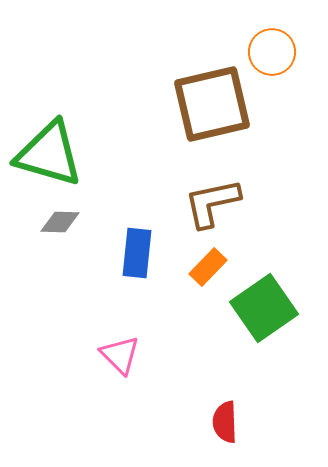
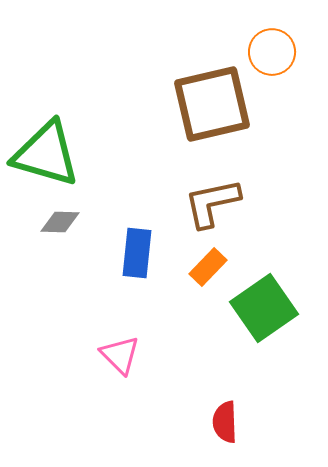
green triangle: moved 3 px left
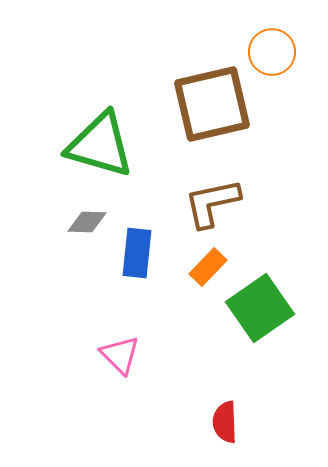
green triangle: moved 54 px right, 9 px up
gray diamond: moved 27 px right
green square: moved 4 px left
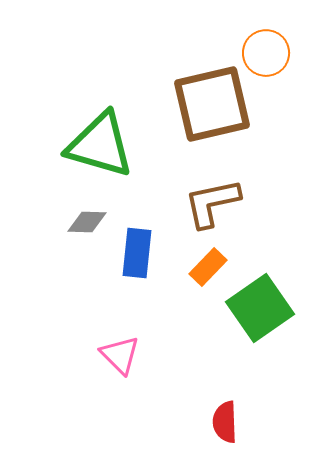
orange circle: moved 6 px left, 1 px down
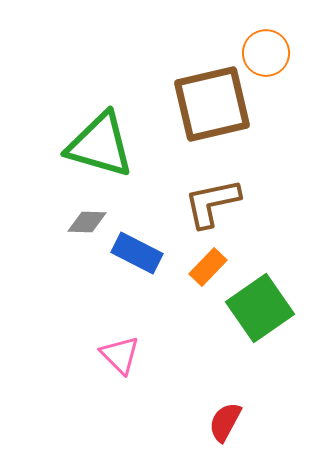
blue rectangle: rotated 69 degrees counterclockwise
red semicircle: rotated 30 degrees clockwise
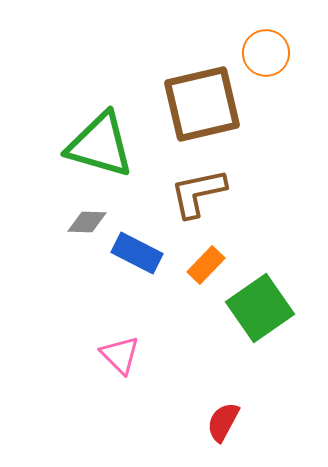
brown square: moved 10 px left
brown L-shape: moved 14 px left, 10 px up
orange rectangle: moved 2 px left, 2 px up
red semicircle: moved 2 px left
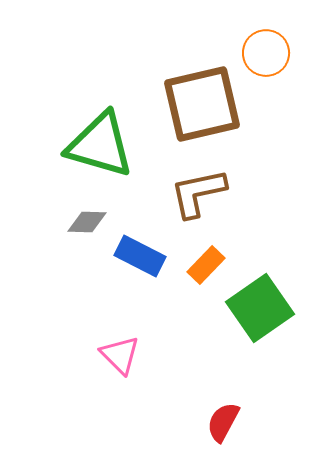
blue rectangle: moved 3 px right, 3 px down
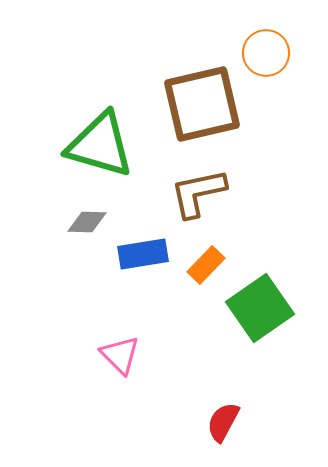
blue rectangle: moved 3 px right, 2 px up; rotated 36 degrees counterclockwise
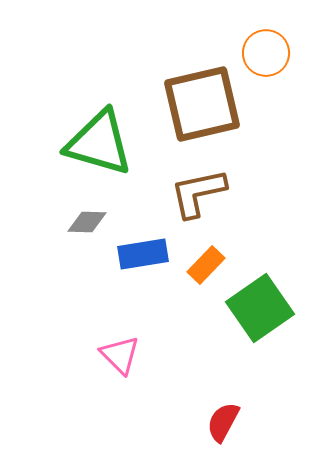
green triangle: moved 1 px left, 2 px up
